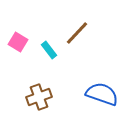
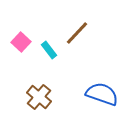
pink square: moved 3 px right; rotated 12 degrees clockwise
brown cross: rotated 30 degrees counterclockwise
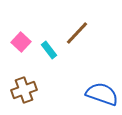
brown cross: moved 15 px left, 7 px up; rotated 30 degrees clockwise
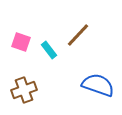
brown line: moved 1 px right, 2 px down
pink square: rotated 24 degrees counterclockwise
blue semicircle: moved 4 px left, 9 px up
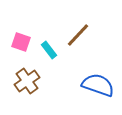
brown cross: moved 3 px right, 9 px up; rotated 15 degrees counterclockwise
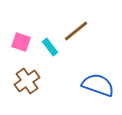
brown line: moved 2 px left, 4 px up; rotated 8 degrees clockwise
cyan rectangle: moved 1 px right, 3 px up
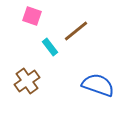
pink square: moved 11 px right, 26 px up
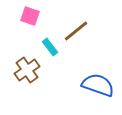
pink square: moved 2 px left
brown cross: moved 11 px up
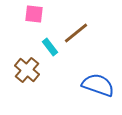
pink square: moved 4 px right, 2 px up; rotated 12 degrees counterclockwise
brown line: moved 2 px down
brown cross: rotated 15 degrees counterclockwise
